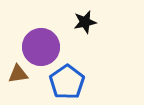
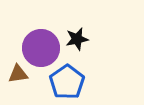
black star: moved 8 px left, 17 px down
purple circle: moved 1 px down
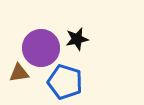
brown triangle: moved 1 px right, 1 px up
blue pentagon: moved 2 px left; rotated 20 degrees counterclockwise
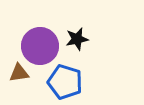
purple circle: moved 1 px left, 2 px up
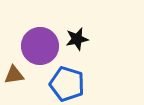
brown triangle: moved 5 px left, 2 px down
blue pentagon: moved 2 px right, 2 px down
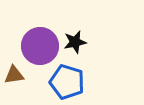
black star: moved 2 px left, 3 px down
blue pentagon: moved 2 px up
